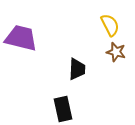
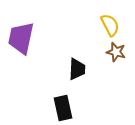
purple trapezoid: rotated 92 degrees counterclockwise
black rectangle: moved 1 px up
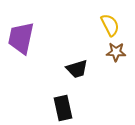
brown star: rotated 12 degrees counterclockwise
black trapezoid: rotated 70 degrees clockwise
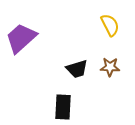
purple trapezoid: rotated 36 degrees clockwise
brown star: moved 6 px left, 15 px down
black rectangle: moved 1 px up; rotated 15 degrees clockwise
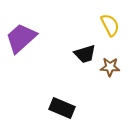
black trapezoid: moved 8 px right, 15 px up
black rectangle: moved 1 px left, 1 px down; rotated 70 degrees counterclockwise
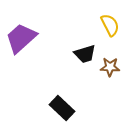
black rectangle: rotated 20 degrees clockwise
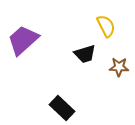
yellow semicircle: moved 4 px left, 1 px down
purple trapezoid: moved 2 px right, 2 px down
brown star: moved 9 px right
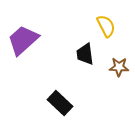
black trapezoid: rotated 100 degrees clockwise
black rectangle: moved 2 px left, 5 px up
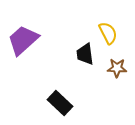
yellow semicircle: moved 2 px right, 7 px down
brown star: moved 2 px left, 1 px down
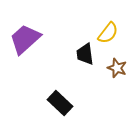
yellow semicircle: rotated 65 degrees clockwise
purple trapezoid: moved 2 px right, 1 px up
brown star: rotated 18 degrees clockwise
